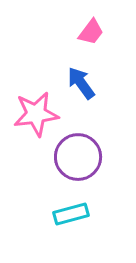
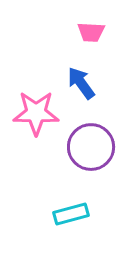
pink trapezoid: rotated 56 degrees clockwise
pink star: moved 1 px up; rotated 9 degrees clockwise
purple circle: moved 13 px right, 10 px up
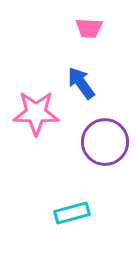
pink trapezoid: moved 2 px left, 4 px up
purple circle: moved 14 px right, 5 px up
cyan rectangle: moved 1 px right, 1 px up
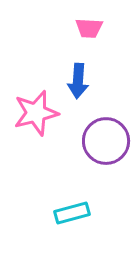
blue arrow: moved 3 px left, 2 px up; rotated 140 degrees counterclockwise
pink star: rotated 15 degrees counterclockwise
purple circle: moved 1 px right, 1 px up
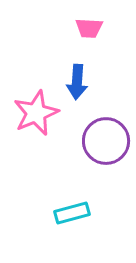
blue arrow: moved 1 px left, 1 px down
pink star: rotated 9 degrees counterclockwise
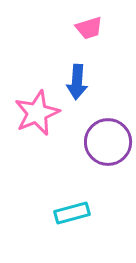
pink trapezoid: rotated 20 degrees counterclockwise
pink star: moved 1 px right
purple circle: moved 2 px right, 1 px down
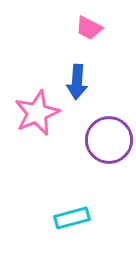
pink trapezoid: rotated 44 degrees clockwise
purple circle: moved 1 px right, 2 px up
cyan rectangle: moved 5 px down
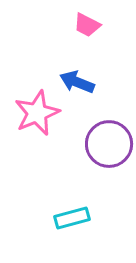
pink trapezoid: moved 2 px left, 3 px up
blue arrow: rotated 108 degrees clockwise
purple circle: moved 4 px down
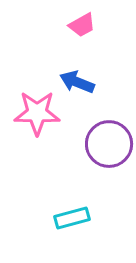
pink trapezoid: moved 5 px left; rotated 56 degrees counterclockwise
pink star: rotated 24 degrees clockwise
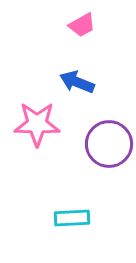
pink star: moved 11 px down
cyan rectangle: rotated 12 degrees clockwise
